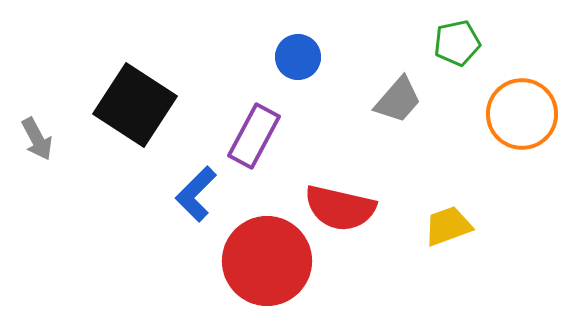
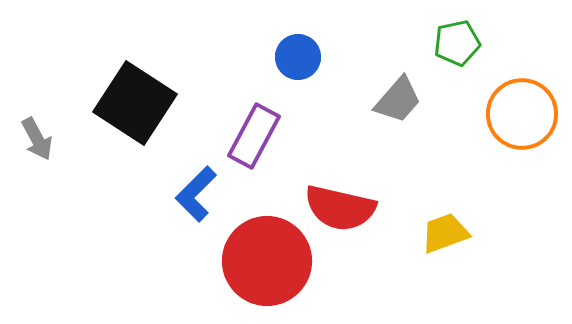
black square: moved 2 px up
yellow trapezoid: moved 3 px left, 7 px down
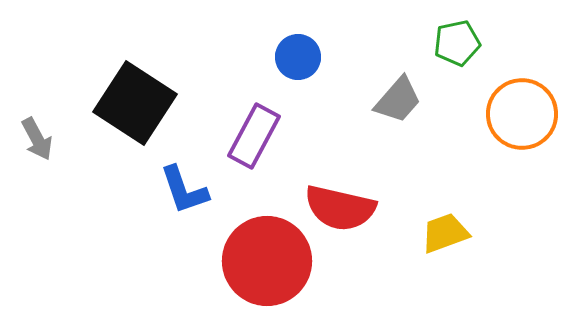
blue L-shape: moved 12 px left, 4 px up; rotated 64 degrees counterclockwise
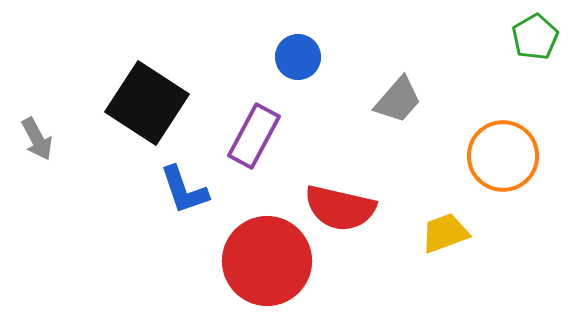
green pentagon: moved 78 px right, 6 px up; rotated 18 degrees counterclockwise
black square: moved 12 px right
orange circle: moved 19 px left, 42 px down
